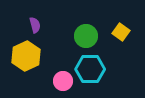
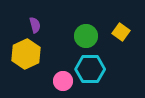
yellow hexagon: moved 2 px up
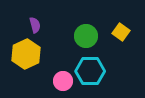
cyan hexagon: moved 2 px down
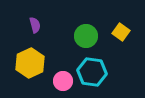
yellow hexagon: moved 4 px right, 9 px down
cyan hexagon: moved 2 px right, 1 px down; rotated 8 degrees clockwise
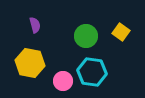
yellow hexagon: rotated 24 degrees counterclockwise
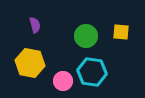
yellow square: rotated 30 degrees counterclockwise
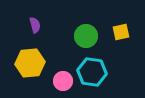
yellow square: rotated 18 degrees counterclockwise
yellow hexagon: rotated 16 degrees counterclockwise
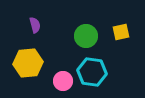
yellow hexagon: moved 2 px left
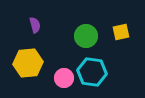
pink circle: moved 1 px right, 3 px up
